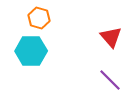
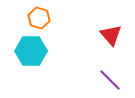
red triangle: moved 2 px up
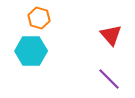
purple line: moved 1 px left, 1 px up
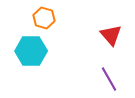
orange hexagon: moved 5 px right
purple line: rotated 15 degrees clockwise
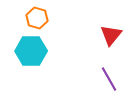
orange hexagon: moved 7 px left
red triangle: rotated 20 degrees clockwise
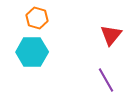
cyan hexagon: moved 1 px right, 1 px down
purple line: moved 3 px left, 1 px down
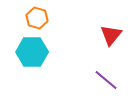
purple line: rotated 20 degrees counterclockwise
